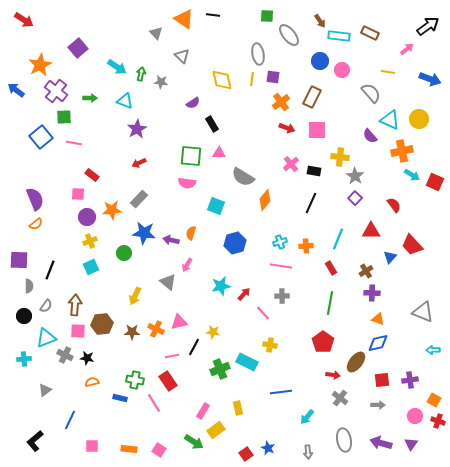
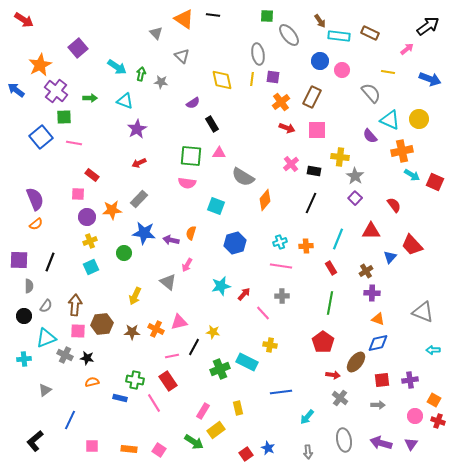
black line at (50, 270): moved 8 px up
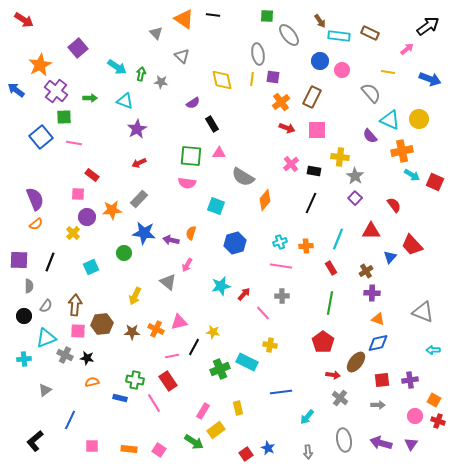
yellow cross at (90, 241): moved 17 px left, 8 px up; rotated 24 degrees counterclockwise
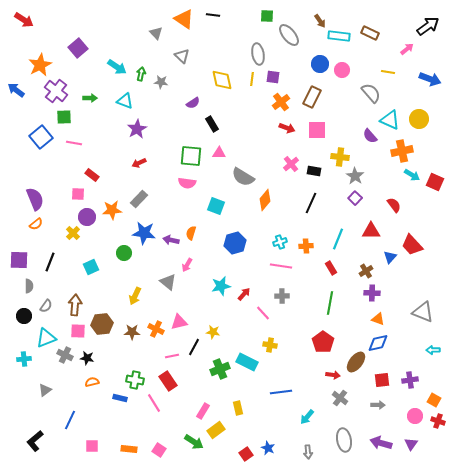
blue circle at (320, 61): moved 3 px down
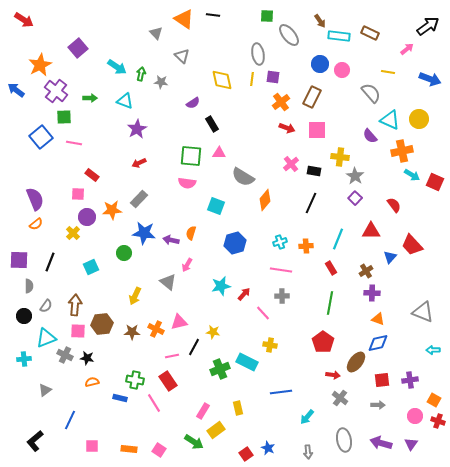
pink line at (281, 266): moved 4 px down
